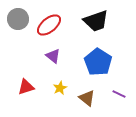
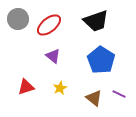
blue pentagon: moved 3 px right, 2 px up
brown triangle: moved 7 px right
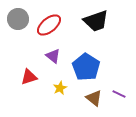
blue pentagon: moved 15 px left, 7 px down
red triangle: moved 3 px right, 10 px up
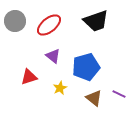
gray circle: moved 3 px left, 2 px down
blue pentagon: rotated 24 degrees clockwise
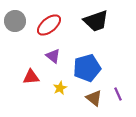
blue pentagon: moved 1 px right, 1 px down
red triangle: moved 2 px right; rotated 12 degrees clockwise
purple line: moved 1 px left; rotated 40 degrees clockwise
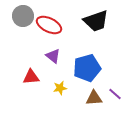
gray circle: moved 8 px right, 5 px up
red ellipse: rotated 65 degrees clockwise
yellow star: rotated 16 degrees clockwise
purple line: moved 3 px left; rotated 24 degrees counterclockwise
brown triangle: rotated 42 degrees counterclockwise
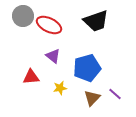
brown triangle: moved 2 px left; rotated 42 degrees counterclockwise
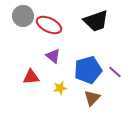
blue pentagon: moved 1 px right, 2 px down
purple line: moved 22 px up
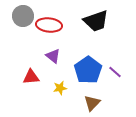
red ellipse: rotated 20 degrees counterclockwise
blue pentagon: rotated 20 degrees counterclockwise
brown triangle: moved 5 px down
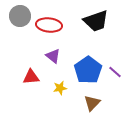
gray circle: moved 3 px left
